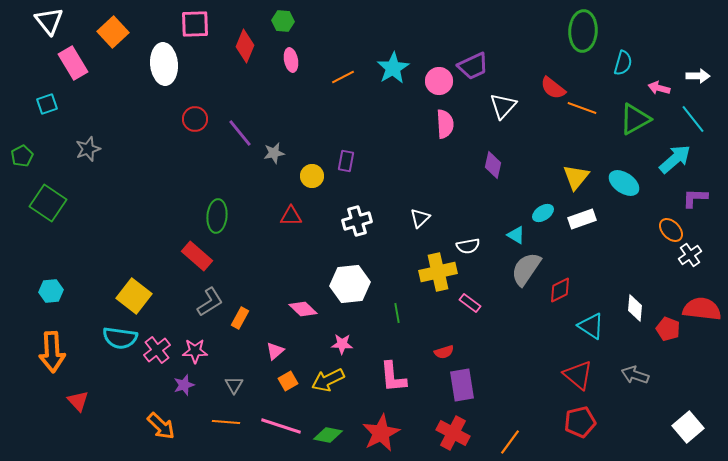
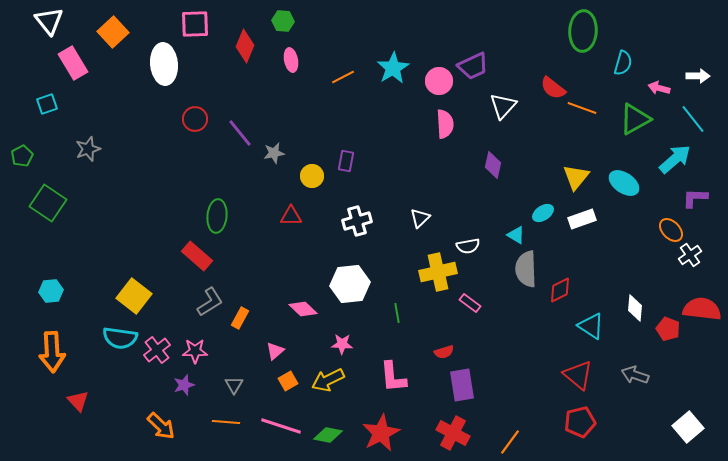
gray semicircle at (526, 269): rotated 36 degrees counterclockwise
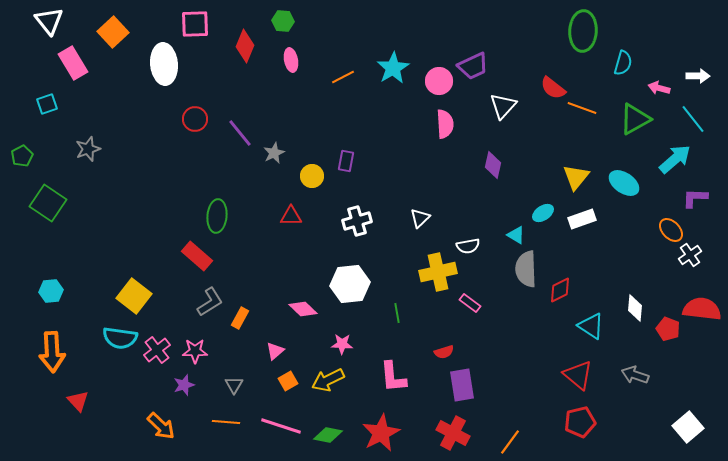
gray star at (274, 153): rotated 15 degrees counterclockwise
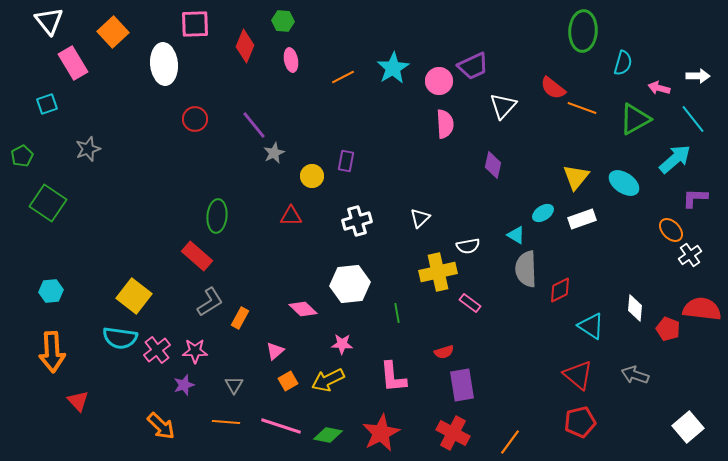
purple line at (240, 133): moved 14 px right, 8 px up
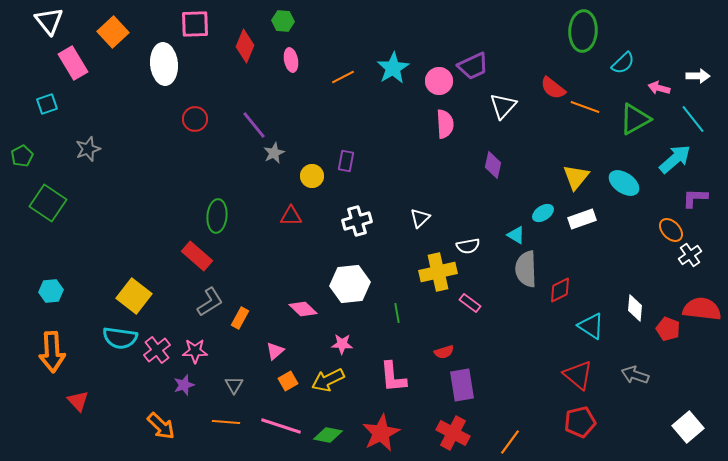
cyan semicircle at (623, 63): rotated 30 degrees clockwise
orange line at (582, 108): moved 3 px right, 1 px up
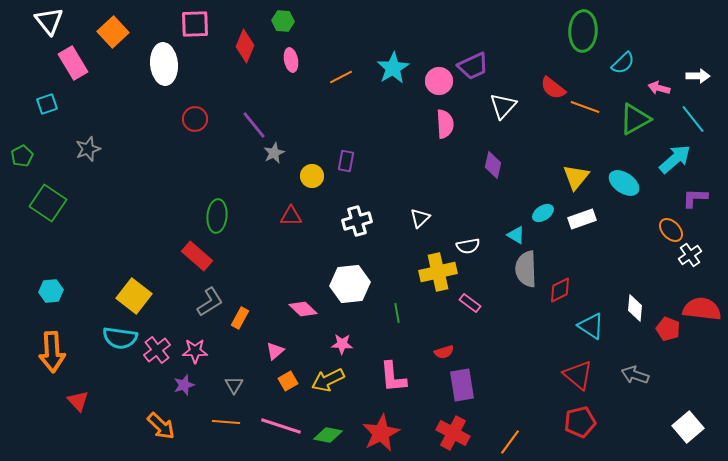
orange line at (343, 77): moved 2 px left
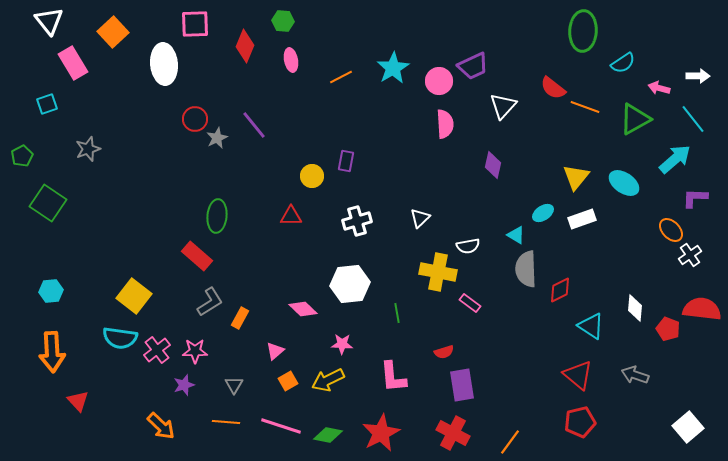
cyan semicircle at (623, 63): rotated 10 degrees clockwise
gray star at (274, 153): moved 57 px left, 15 px up
yellow cross at (438, 272): rotated 24 degrees clockwise
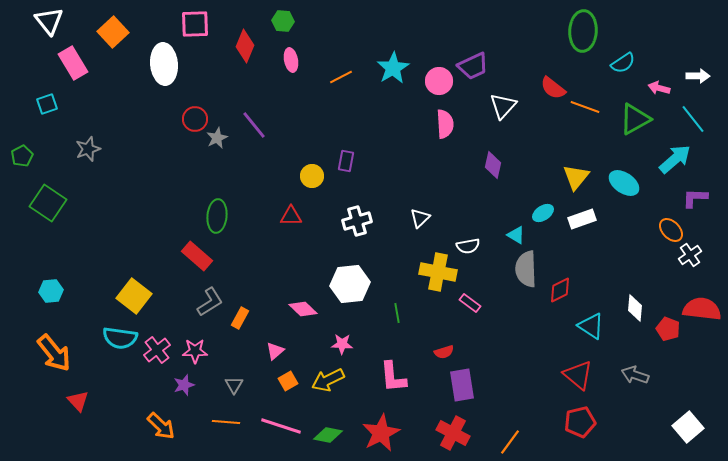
orange arrow at (52, 352): moved 2 px right, 1 px down; rotated 36 degrees counterclockwise
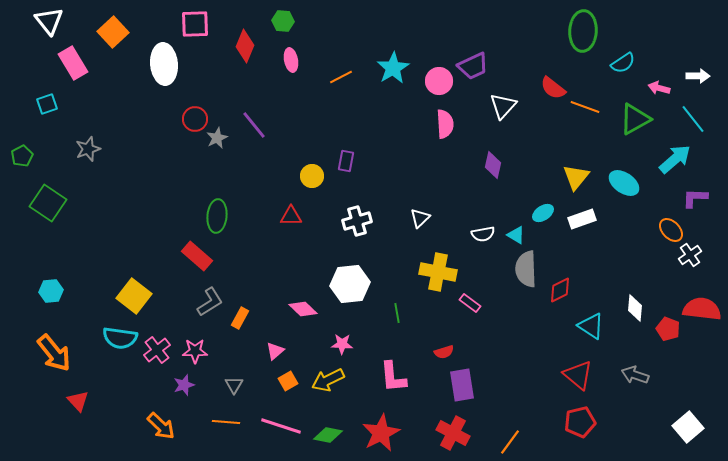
white semicircle at (468, 246): moved 15 px right, 12 px up
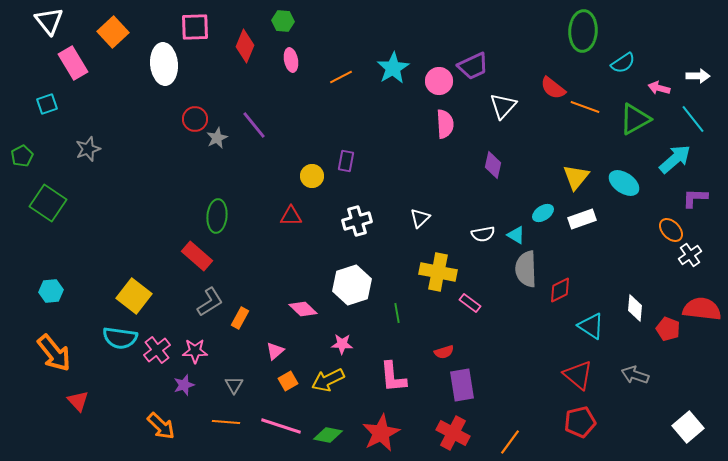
pink square at (195, 24): moved 3 px down
white hexagon at (350, 284): moved 2 px right, 1 px down; rotated 12 degrees counterclockwise
